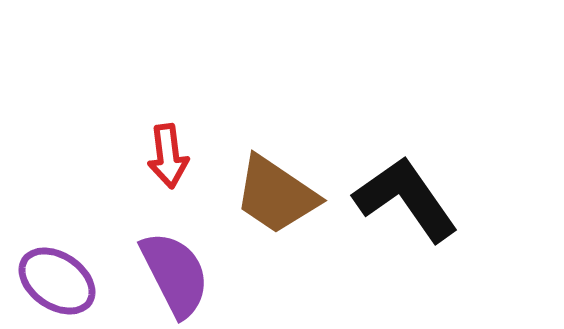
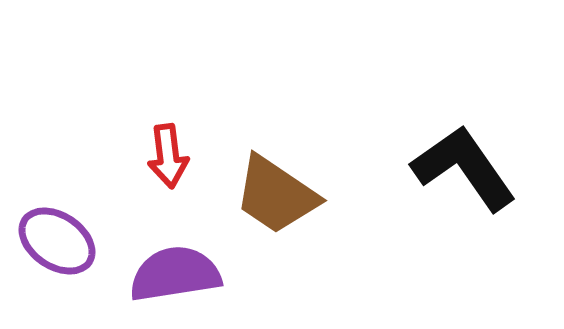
black L-shape: moved 58 px right, 31 px up
purple semicircle: rotated 72 degrees counterclockwise
purple ellipse: moved 40 px up
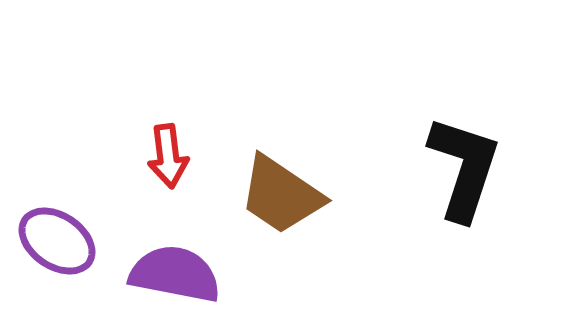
black L-shape: rotated 53 degrees clockwise
brown trapezoid: moved 5 px right
purple semicircle: rotated 20 degrees clockwise
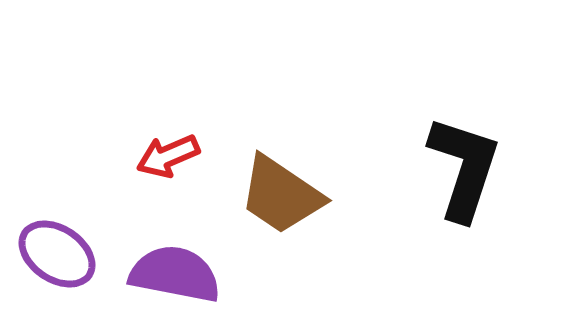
red arrow: rotated 74 degrees clockwise
purple ellipse: moved 13 px down
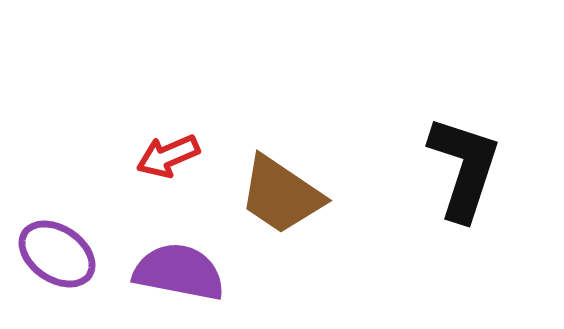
purple semicircle: moved 4 px right, 2 px up
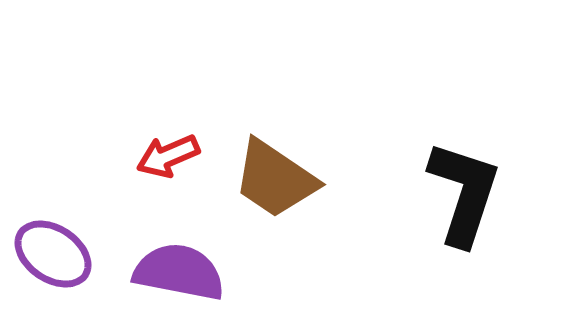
black L-shape: moved 25 px down
brown trapezoid: moved 6 px left, 16 px up
purple ellipse: moved 4 px left
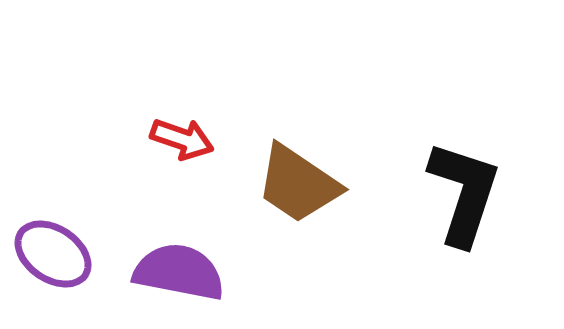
red arrow: moved 14 px right, 17 px up; rotated 138 degrees counterclockwise
brown trapezoid: moved 23 px right, 5 px down
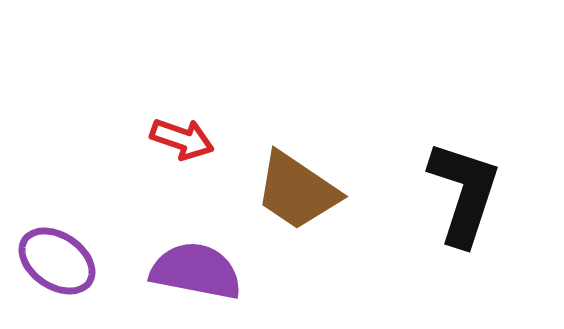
brown trapezoid: moved 1 px left, 7 px down
purple ellipse: moved 4 px right, 7 px down
purple semicircle: moved 17 px right, 1 px up
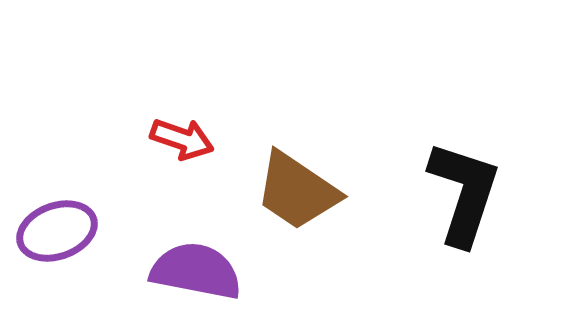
purple ellipse: moved 30 px up; rotated 54 degrees counterclockwise
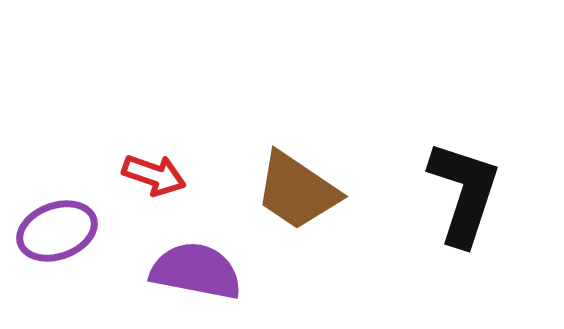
red arrow: moved 28 px left, 36 px down
